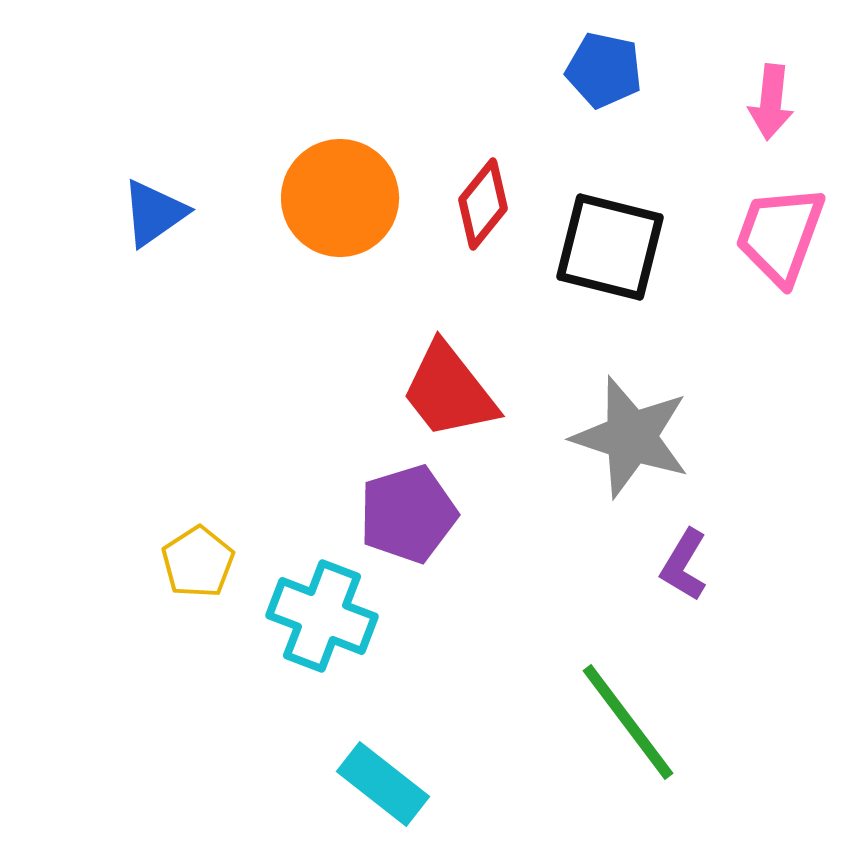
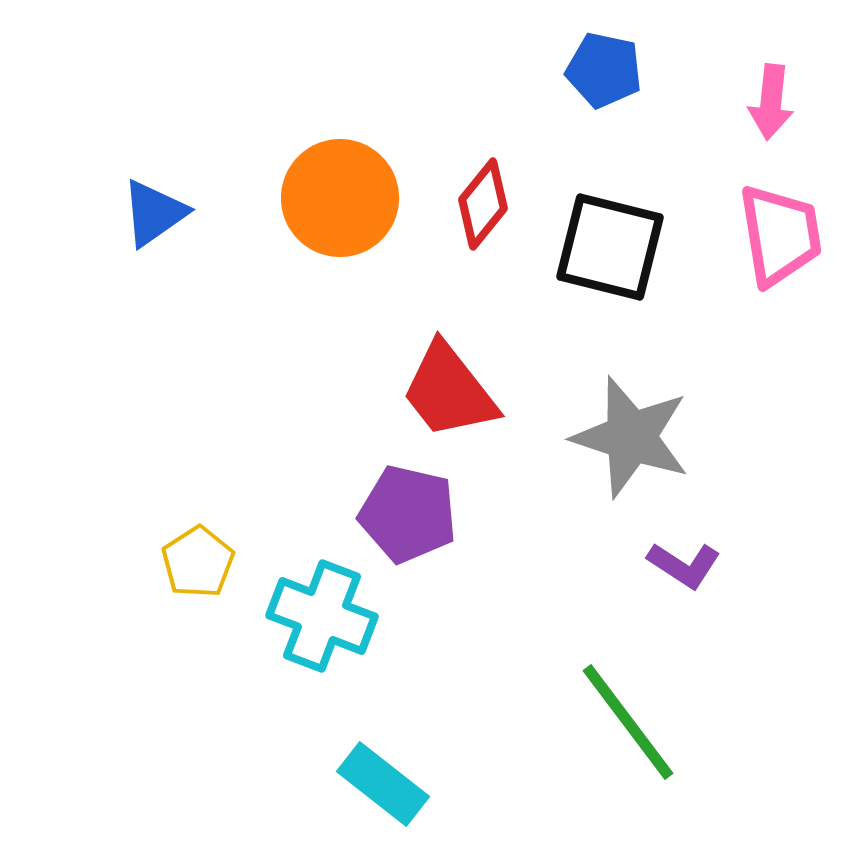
pink trapezoid: rotated 151 degrees clockwise
purple pentagon: rotated 30 degrees clockwise
purple L-shape: rotated 88 degrees counterclockwise
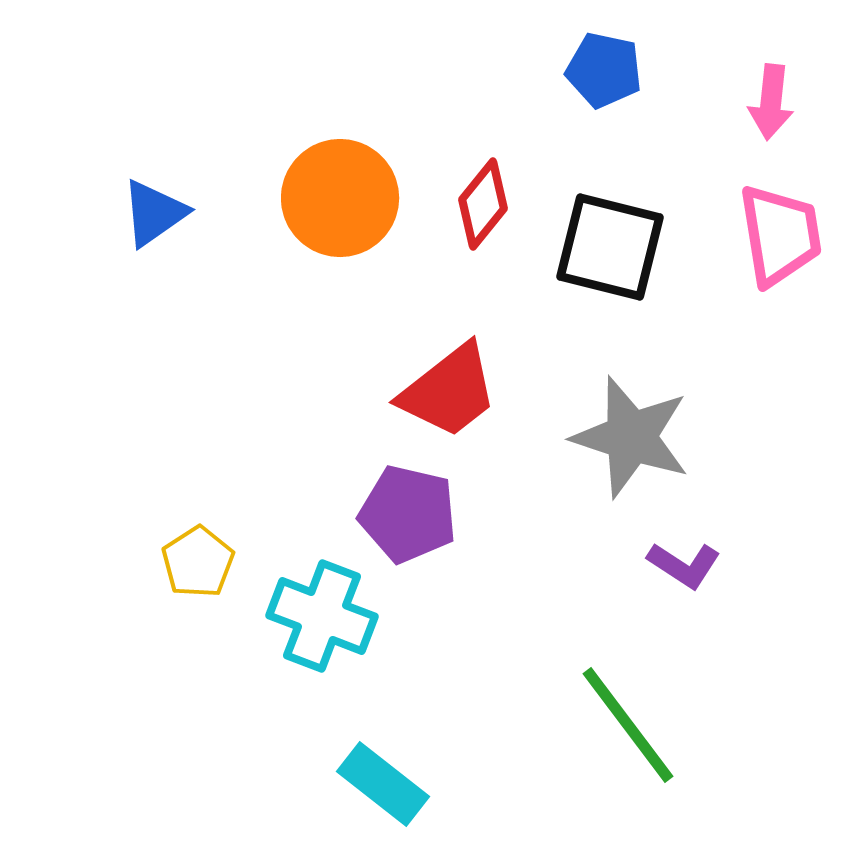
red trapezoid: rotated 90 degrees counterclockwise
green line: moved 3 px down
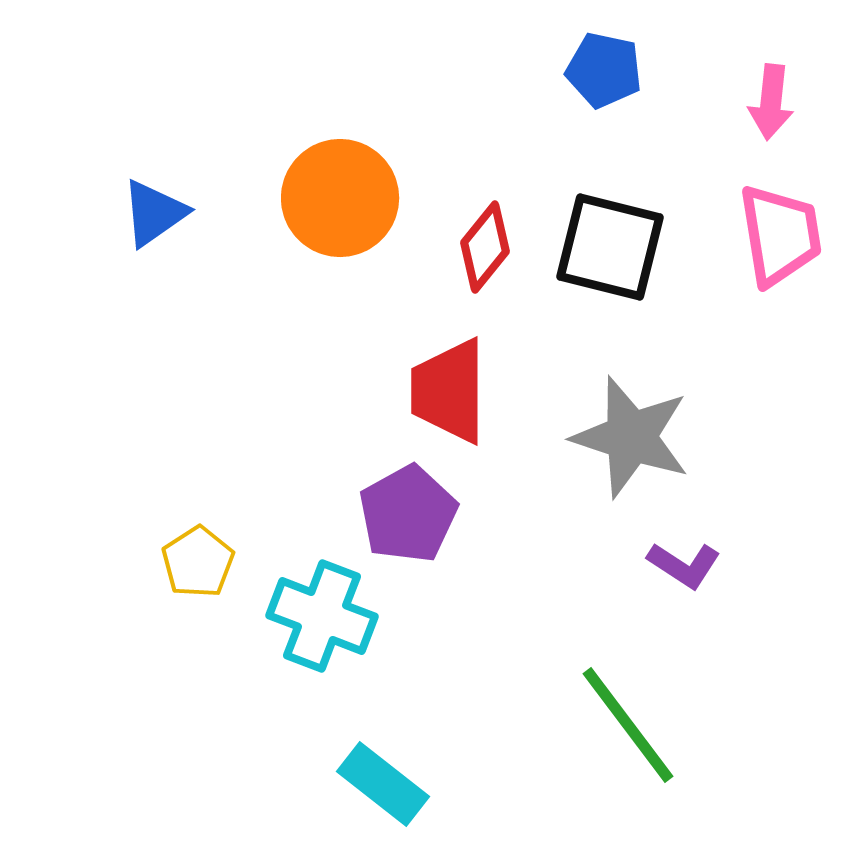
red diamond: moved 2 px right, 43 px down
red trapezoid: rotated 128 degrees clockwise
purple pentagon: rotated 30 degrees clockwise
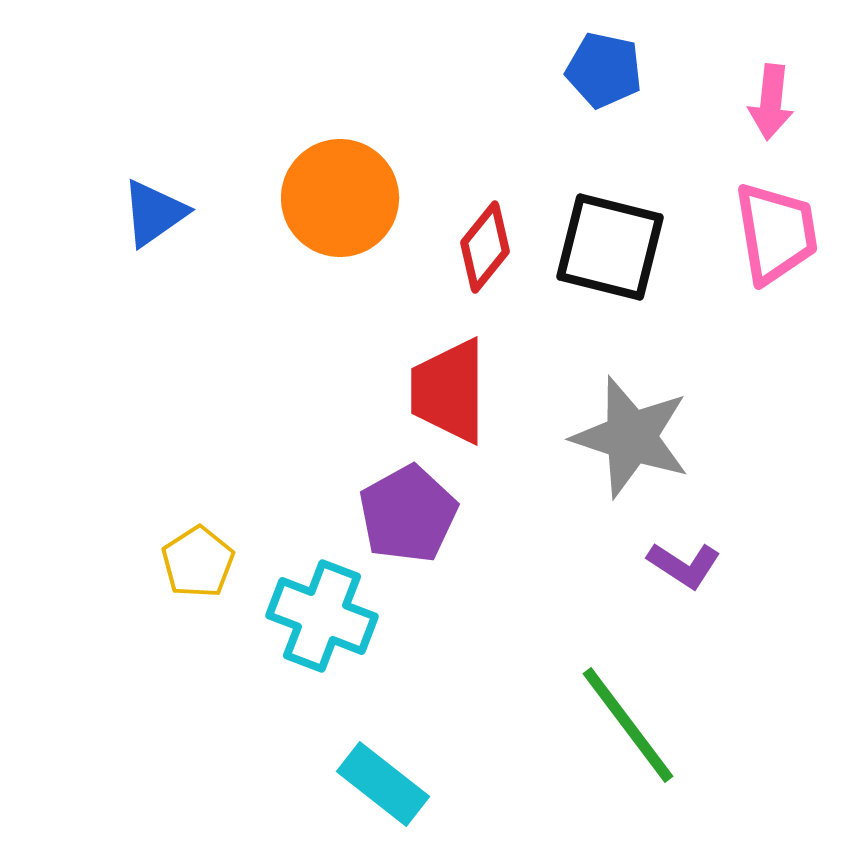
pink trapezoid: moved 4 px left, 2 px up
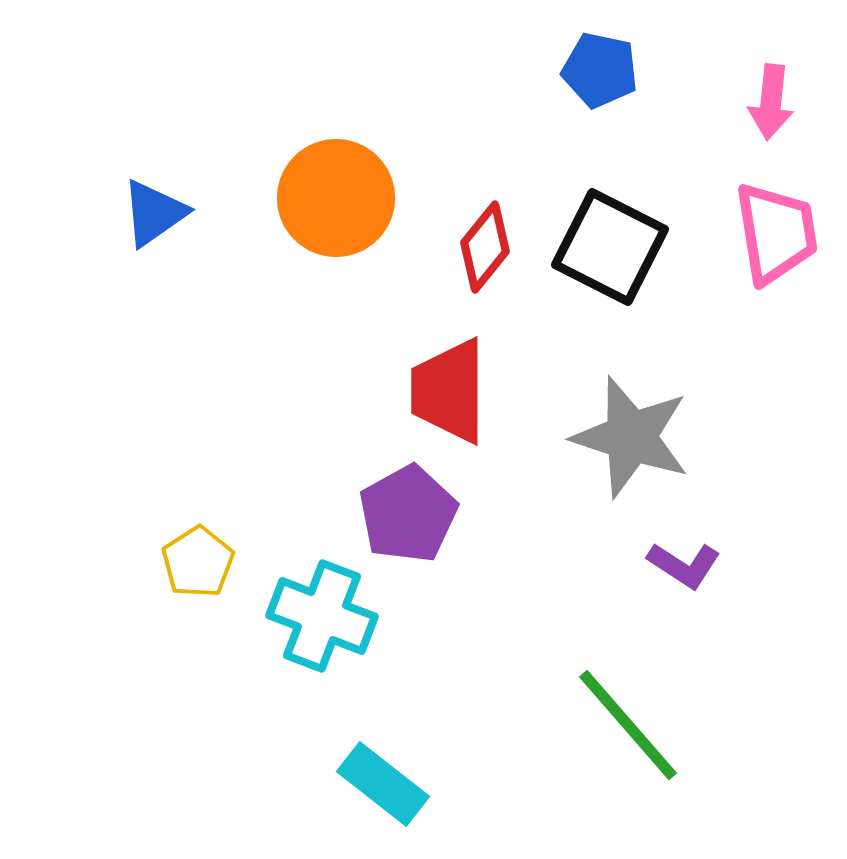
blue pentagon: moved 4 px left
orange circle: moved 4 px left
black square: rotated 13 degrees clockwise
green line: rotated 4 degrees counterclockwise
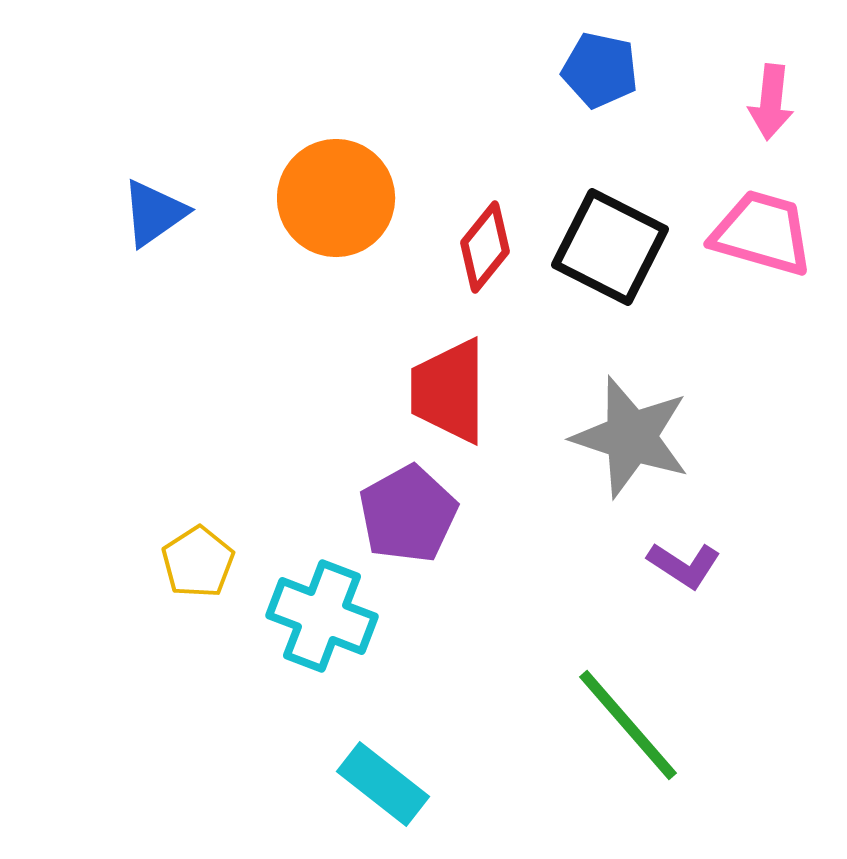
pink trapezoid: moved 14 px left; rotated 65 degrees counterclockwise
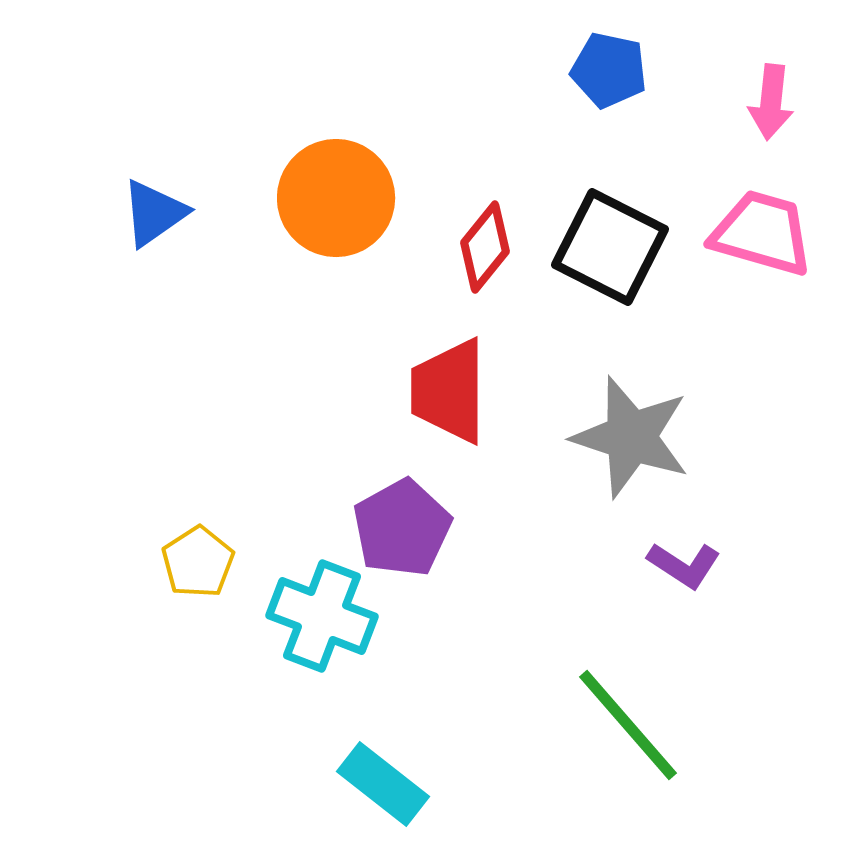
blue pentagon: moved 9 px right
purple pentagon: moved 6 px left, 14 px down
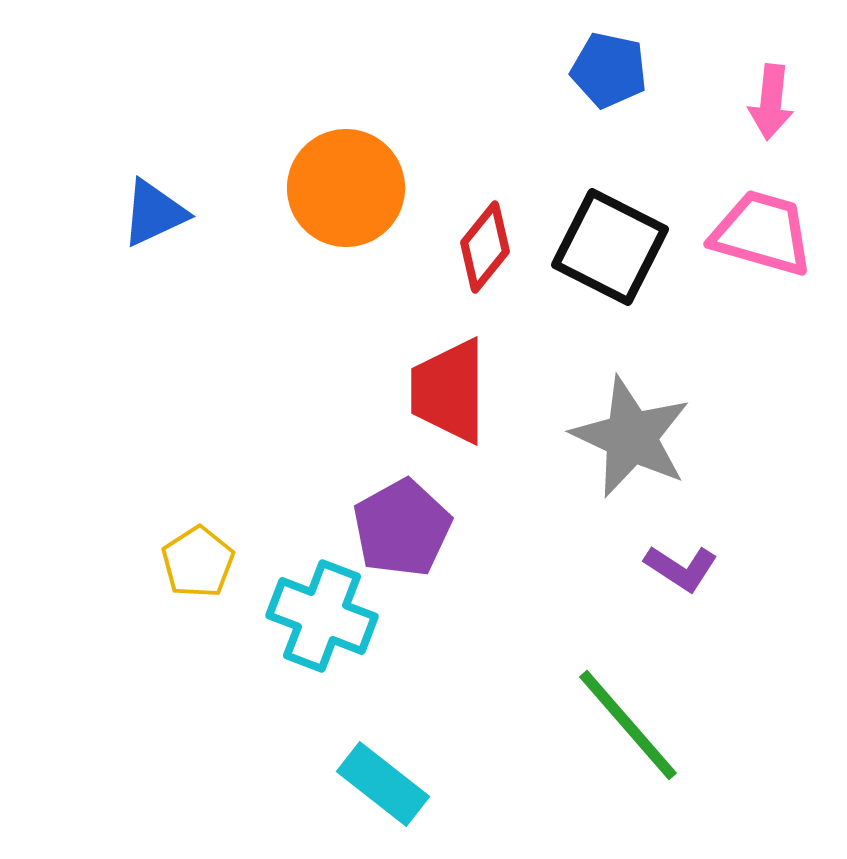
orange circle: moved 10 px right, 10 px up
blue triangle: rotated 10 degrees clockwise
gray star: rotated 7 degrees clockwise
purple L-shape: moved 3 px left, 3 px down
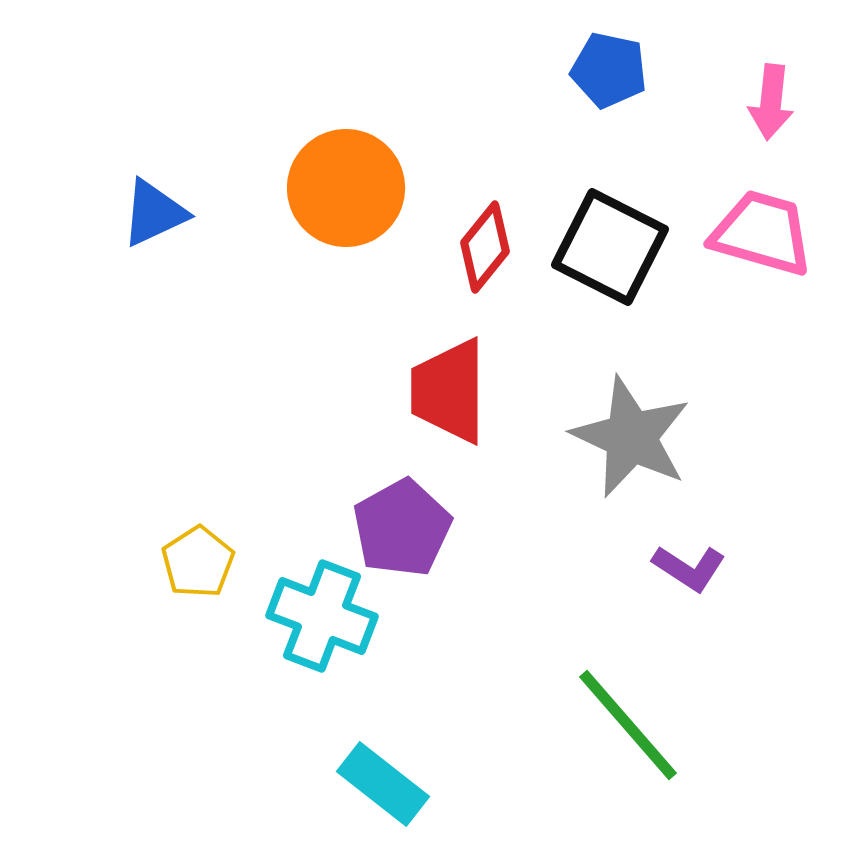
purple L-shape: moved 8 px right
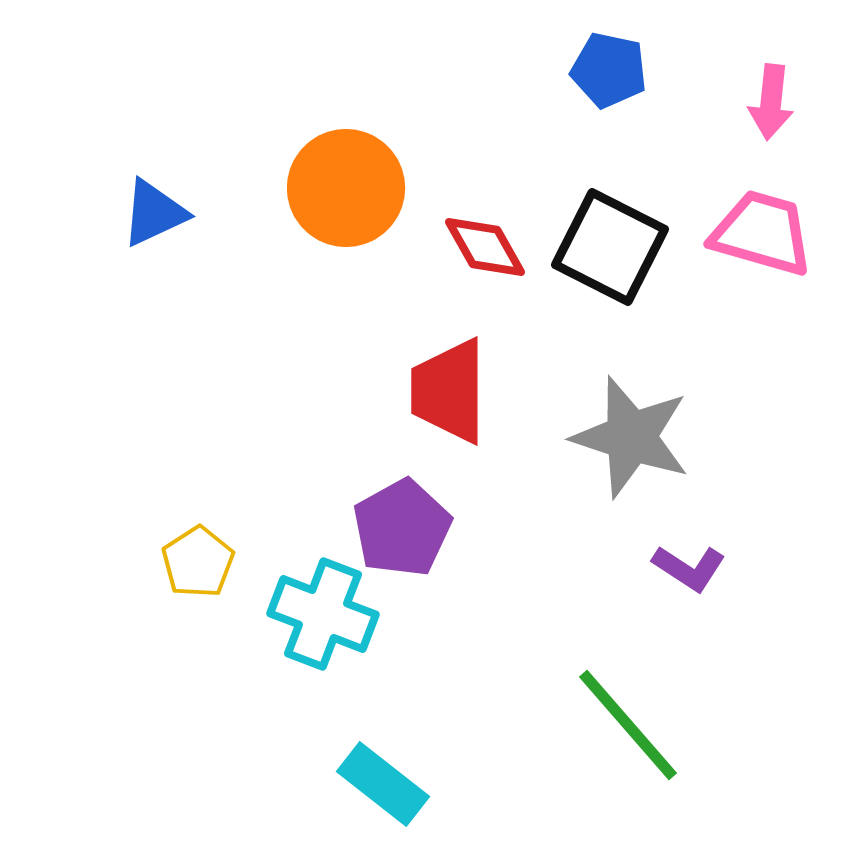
red diamond: rotated 68 degrees counterclockwise
gray star: rotated 7 degrees counterclockwise
cyan cross: moved 1 px right, 2 px up
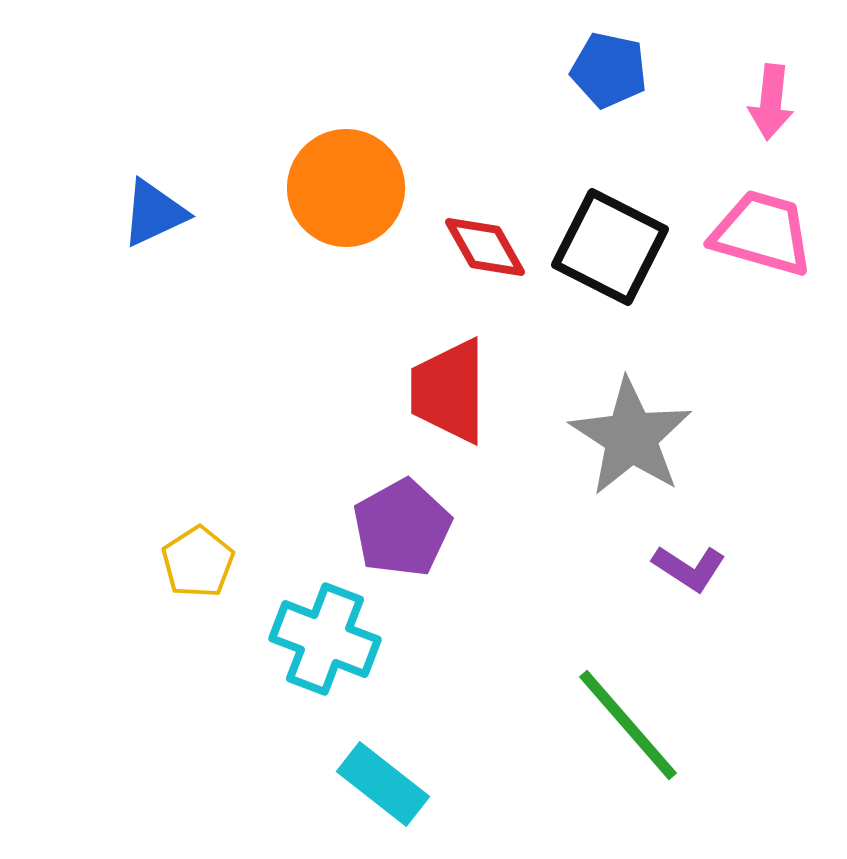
gray star: rotated 15 degrees clockwise
cyan cross: moved 2 px right, 25 px down
